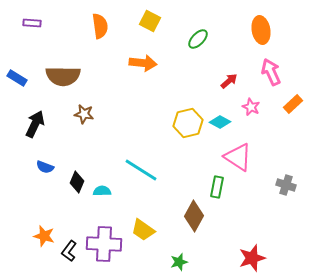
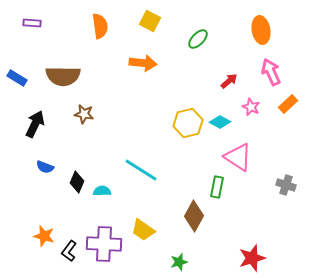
orange rectangle: moved 5 px left
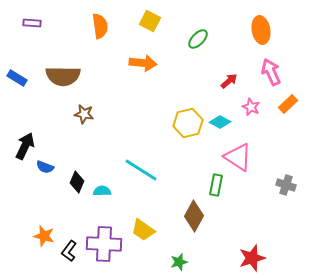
black arrow: moved 10 px left, 22 px down
green rectangle: moved 1 px left, 2 px up
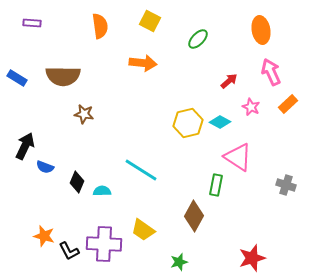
black L-shape: rotated 65 degrees counterclockwise
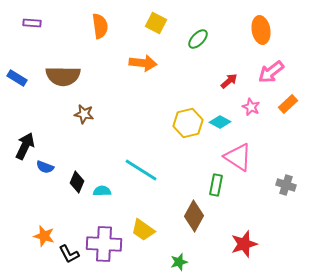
yellow square: moved 6 px right, 2 px down
pink arrow: rotated 104 degrees counterclockwise
black L-shape: moved 3 px down
red star: moved 8 px left, 14 px up
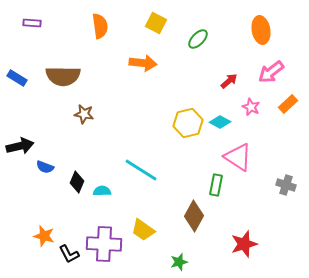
black arrow: moved 5 px left; rotated 52 degrees clockwise
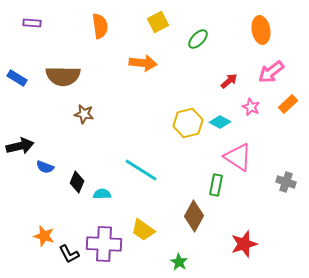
yellow square: moved 2 px right, 1 px up; rotated 35 degrees clockwise
gray cross: moved 3 px up
cyan semicircle: moved 3 px down
green star: rotated 24 degrees counterclockwise
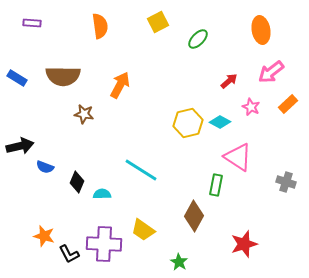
orange arrow: moved 23 px left, 22 px down; rotated 68 degrees counterclockwise
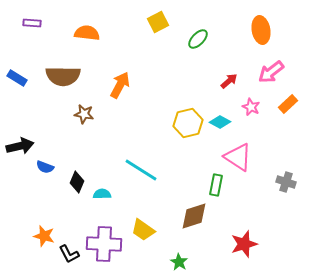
orange semicircle: moved 13 px left, 7 px down; rotated 75 degrees counterclockwise
brown diamond: rotated 44 degrees clockwise
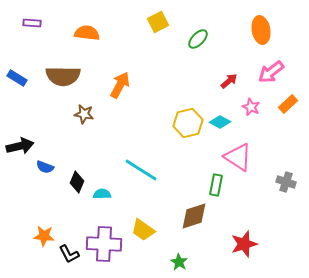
orange star: rotated 10 degrees counterclockwise
